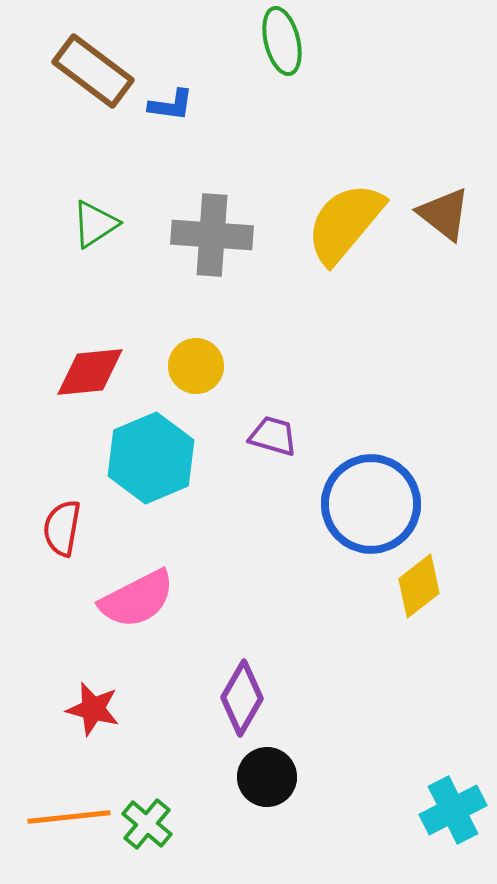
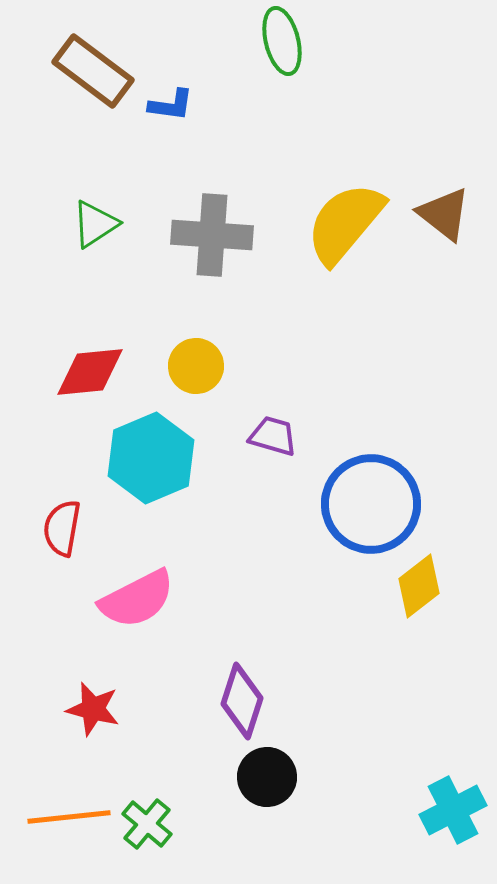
purple diamond: moved 3 px down; rotated 12 degrees counterclockwise
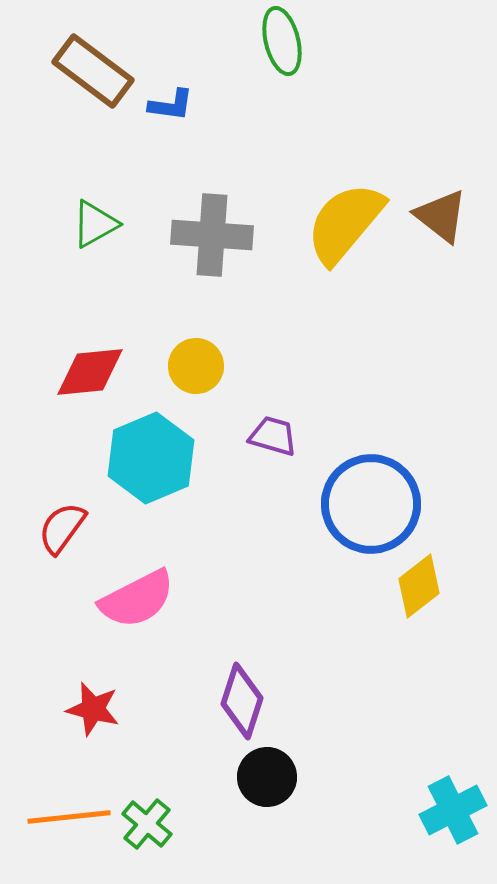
brown triangle: moved 3 px left, 2 px down
green triangle: rotated 4 degrees clockwise
red semicircle: rotated 26 degrees clockwise
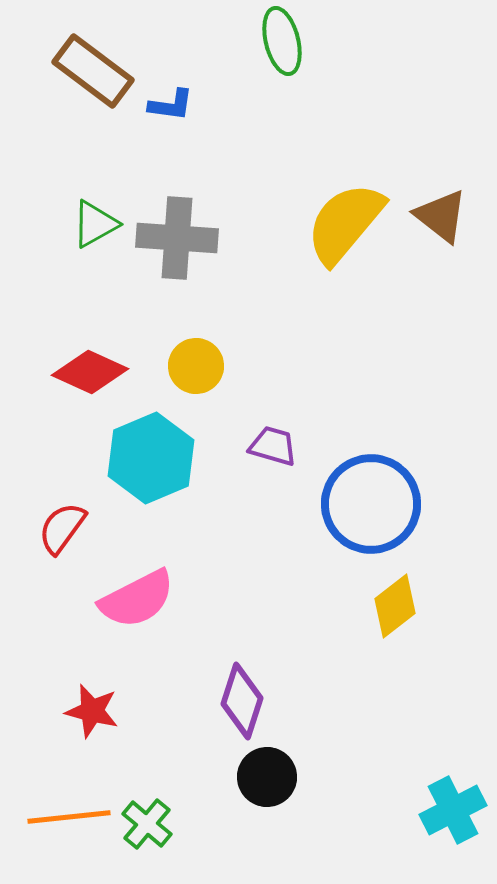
gray cross: moved 35 px left, 3 px down
red diamond: rotated 30 degrees clockwise
purple trapezoid: moved 10 px down
yellow diamond: moved 24 px left, 20 px down
red star: moved 1 px left, 2 px down
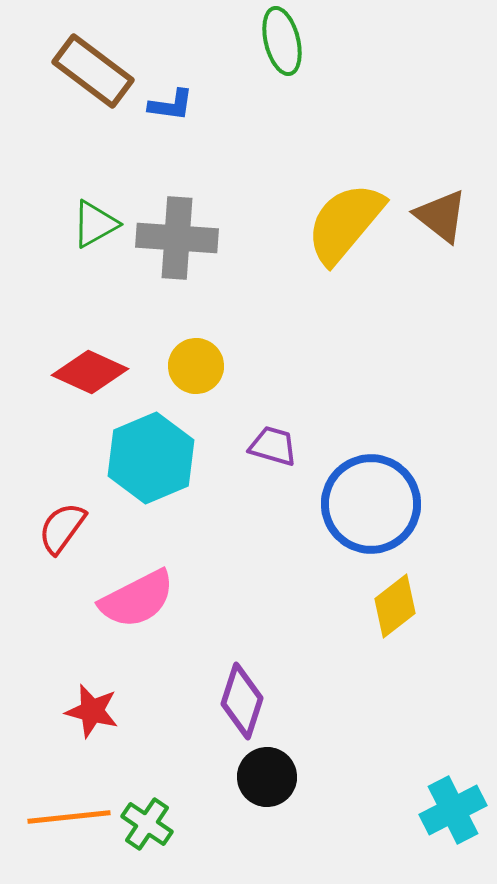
green cross: rotated 6 degrees counterclockwise
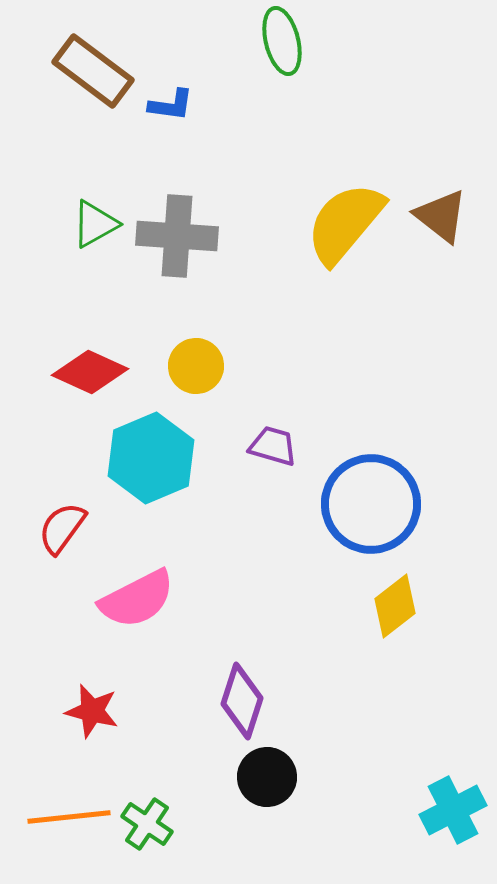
gray cross: moved 2 px up
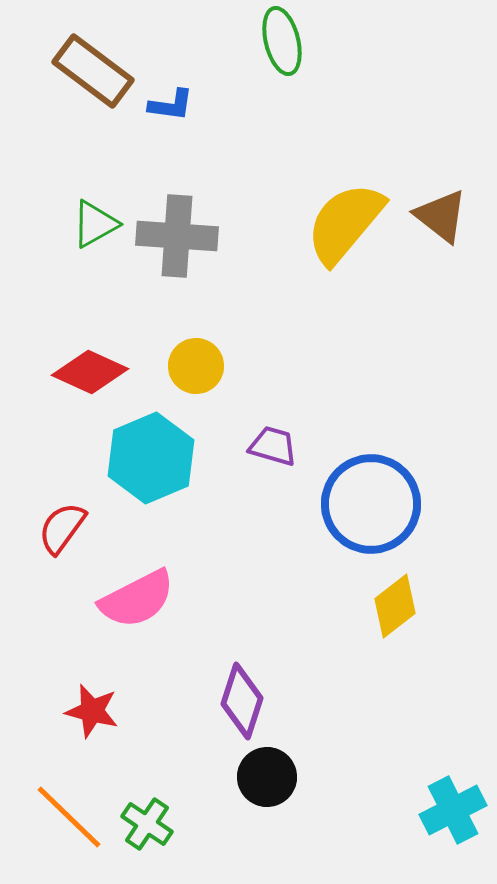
orange line: rotated 50 degrees clockwise
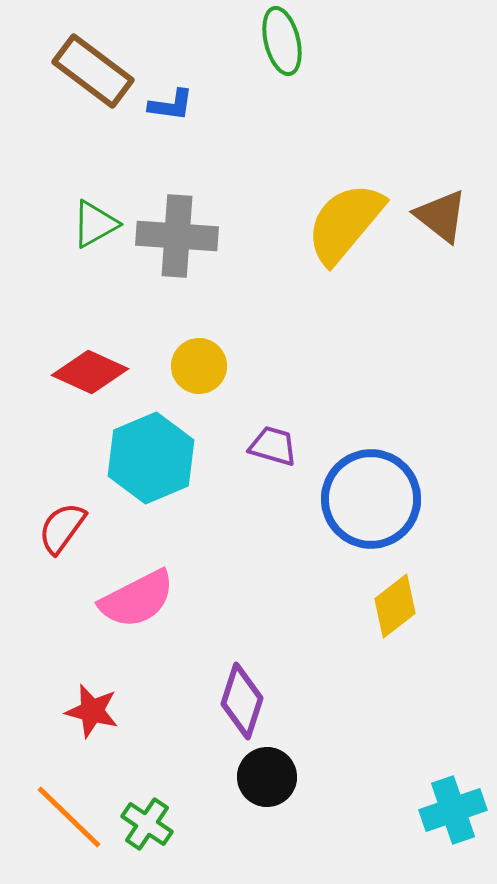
yellow circle: moved 3 px right
blue circle: moved 5 px up
cyan cross: rotated 8 degrees clockwise
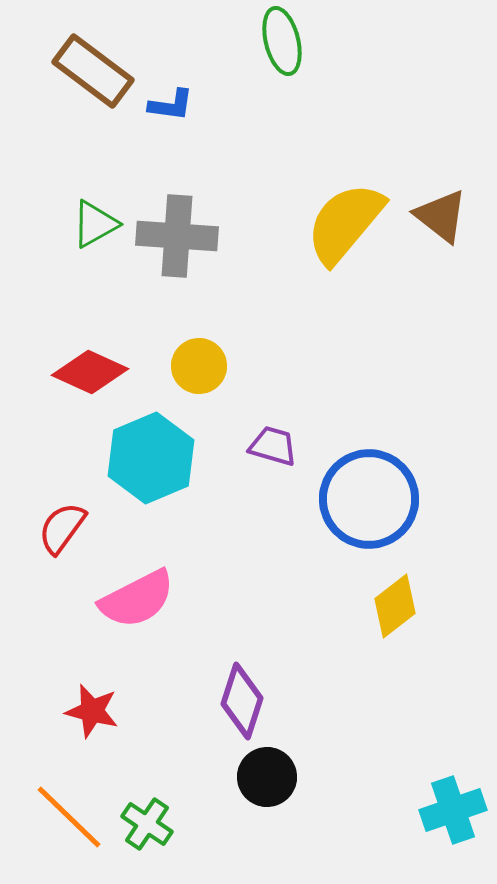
blue circle: moved 2 px left
